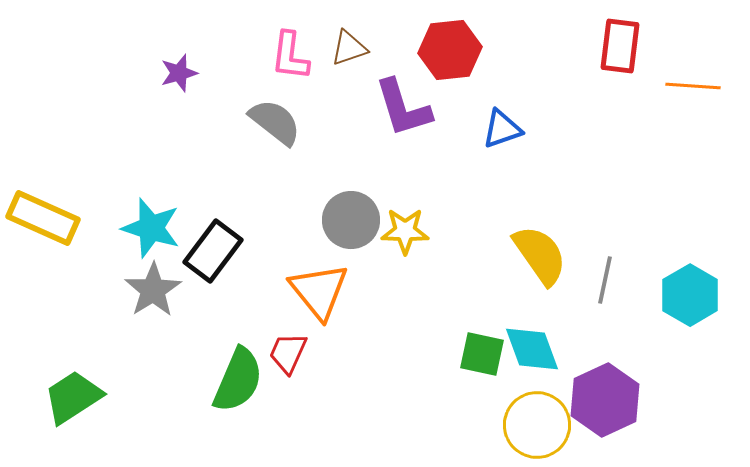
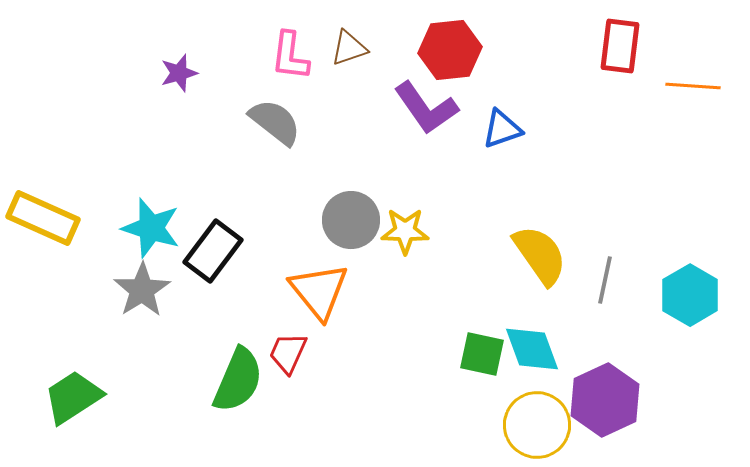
purple L-shape: moved 23 px right; rotated 18 degrees counterclockwise
gray star: moved 11 px left
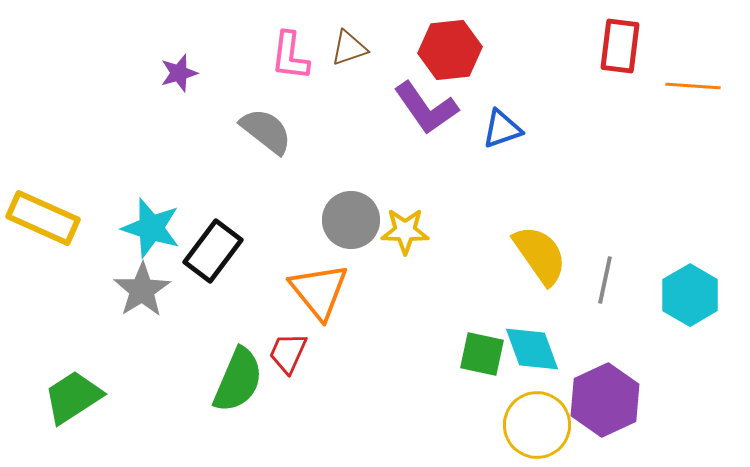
gray semicircle: moved 9 px left, 9 px down
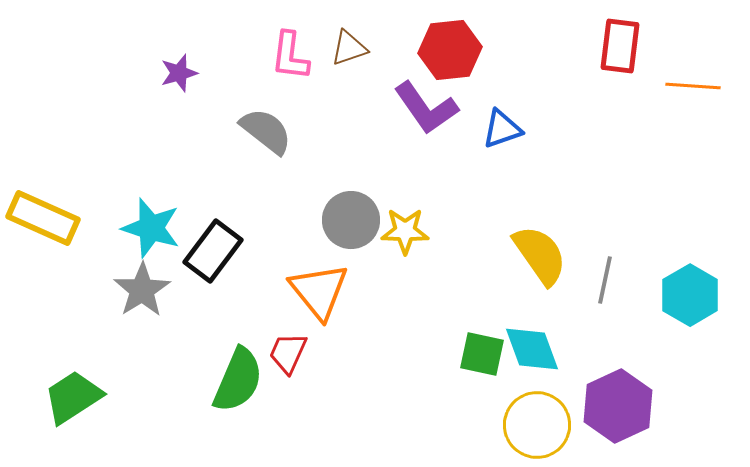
purple hexagon: moved 13 px right, 6 px down
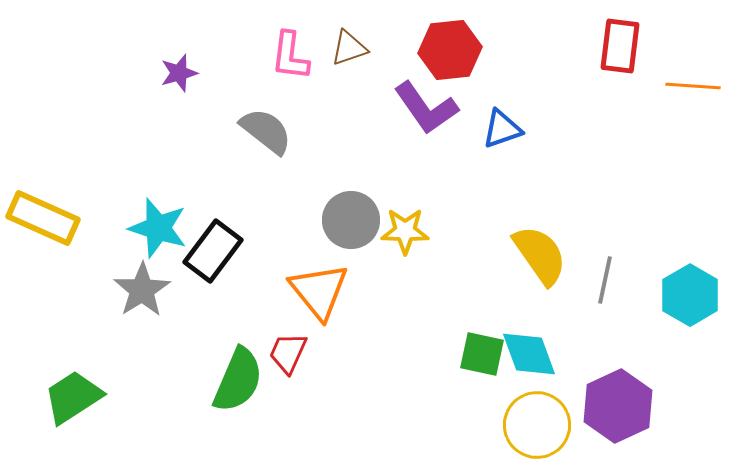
cyan star: moved 7 px right
cyan diamond: moved 3 px left, 5 px down
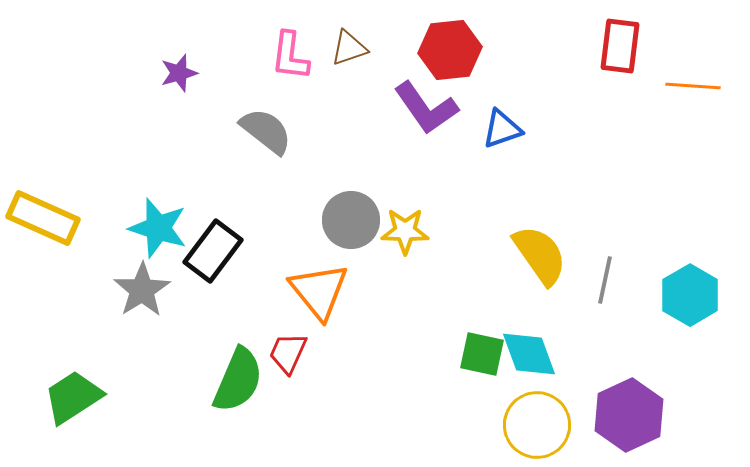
purple hexagon: moved 11 px right, 9 px down
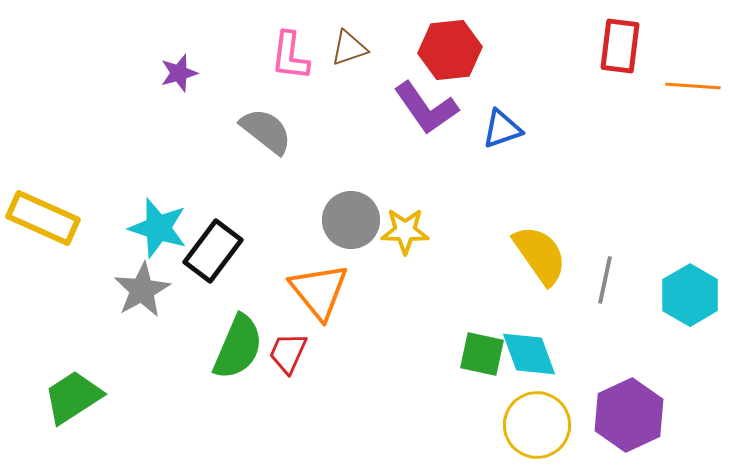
gray star: rotated 4 degrees clockwise
green semicircle: moved 33 px up
